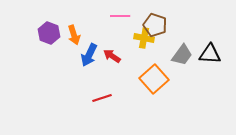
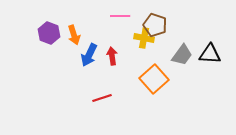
red arrow: rotated 48 degrees clockwise
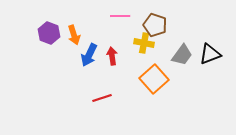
yellow cross: moved 5 px down
black triangle: rotated 25 degrees counterclockwise
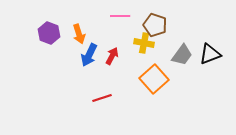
orange arrow: moved 5 px right, 1 px up
red arrow: rotated 36 degrees clockwise
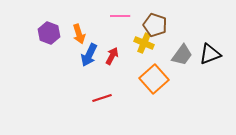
yellow cross: rotated 12 degrees clockwise
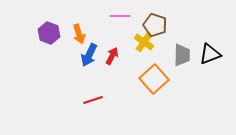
yellow cross: moved 1 px up; rotated 12 degrees clockwise
gray trapezoid: rotated 35 degrees counterclockwise
red line: moved 9 px left, 2 px down
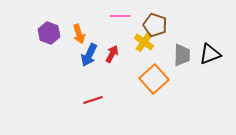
red arrow: moved 2 px up
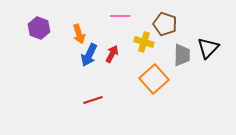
brown pentagon: moved 10 px right, 1 px up
purple hexagon: moved 10 px left, 5 px up
yellow cross: rotated 18 degrees counterclockwise
black triangle: moved 2 px left, 6 px up; rotated 25 degrees counterclockwise
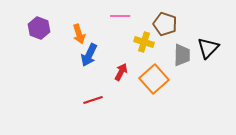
red arrow: moved 9 px right, 18 px down
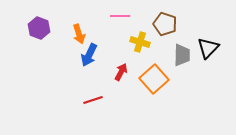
yellow cross: moved 4 px left
